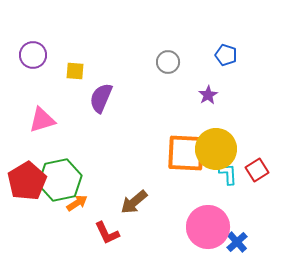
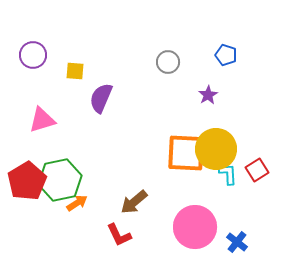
pink circle: moved 13 px left
red L-shape: moved 12 px right, 2 px down
blue cross: rotated 10 degrees counterclockwise
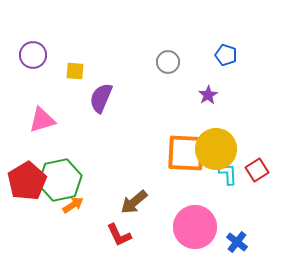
orange arrow: moved 4 px left, 2 px down
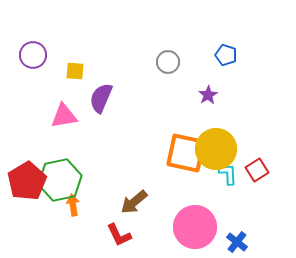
pink triangle: moved 22 px right, 4 px up; rotated 8 degrees clockwise
orange square: rotated 9 degrees clockwise
orange arrow: rotated 65 degrees counterclockwise
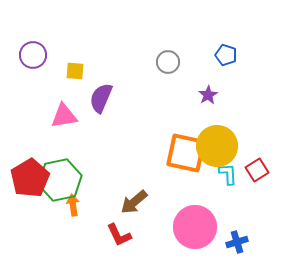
yellow circle: moved 1 px right, 3 px up
red pentagon: moved 3 px right, 3 px up
blue cross: rotated 35 degrees clockwise
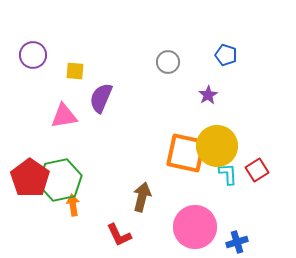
red pentagon: rotated 6 degrees counterclockwise
brown arrow: moved 8 px right, 5 px up; rotated 144 degrees clockwise
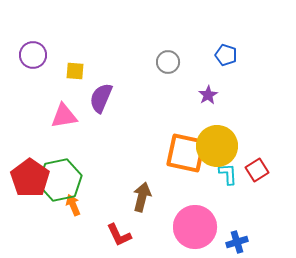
orange arrow: rotated 15 degrees counterclockwise
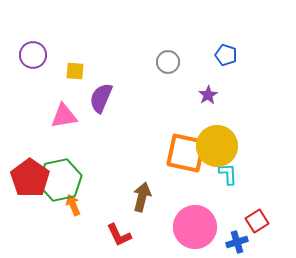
red square: moved 51 px down
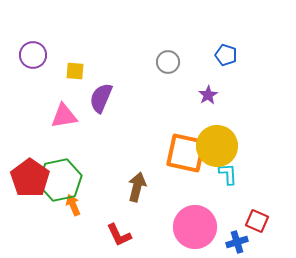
brown arrow: moved 5 px left, 10 px up
red square: rotated 35 degrees counterclockwise
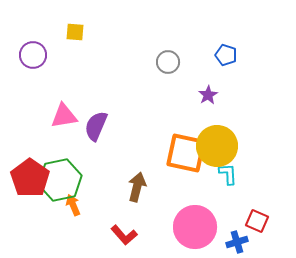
yellow square: moved 39 px up
purple semicircle: moved 5 px left, 28 px down
red L-shape: moved 5 px right; rotated 16 degrees counterclockwise
